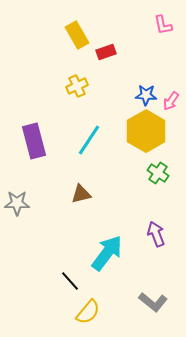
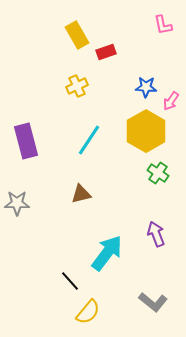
blue star: moved 8 px up
purple rectangle: moved 8 px left
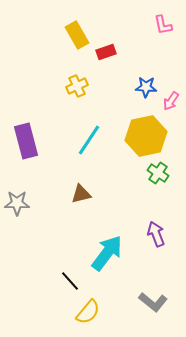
yellow hexagon: moved 5 px down; rotated 18 degrees clockwise
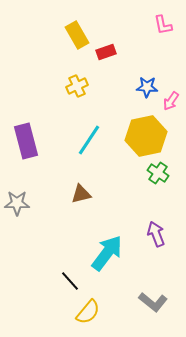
blue star: moved 1 px right
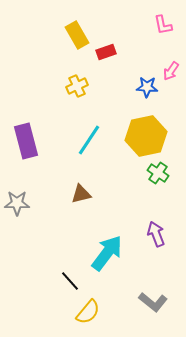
pink arrow: moved 30 px up
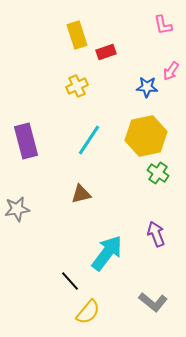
yellow rectangle: rotated 12 degrees clockwise
gray star: moved 6 px down; rotated 10 degrees counterclockwise
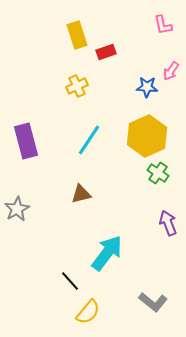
yellow hexagon: moved 1 px right; rotated 12 degrees counterclockwise
gray star: rotated 20 degrees counterclockwise
purple arrow: moved 12 px right, 11 px up
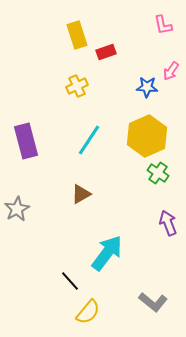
brown triangle: rotated 15 degrees counterclockwise
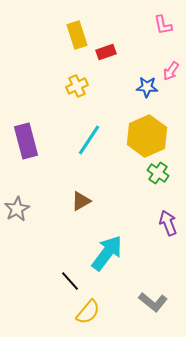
brown triangle: moved 7 px down
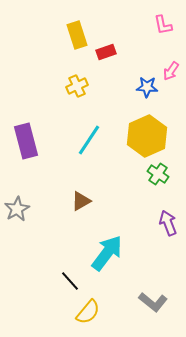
green cross: moved 1 px down
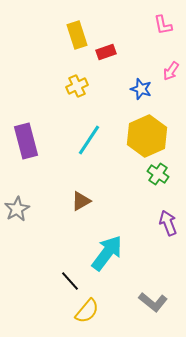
blue star: moved 6 px left, 2 px down; rotated 15 degrees clockwise
yellow semicircle: moved 1 px left, 1 px up
